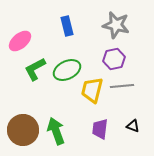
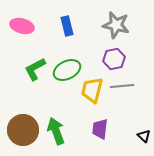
pink ellipse: moved 2 px right, 15 px up; rotated 55 degrees clockwise
black triangle: moved 11 px right, 10 px down; rotated 24 degrees clockwise
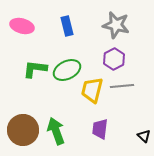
purple hexagon: rotated 15 degrees counterclockwise
green L-shape: rotated 35 degrees clockwise
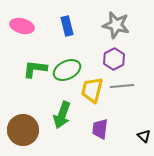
green arrow: moved 6 px right, 16 px up; rotated 140 degrees counterclockwise
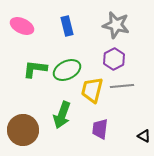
pink ellipse: rotated 10 degrees clockwise
black triangle: rotated 16 degrees counterclockwise
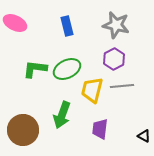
pink ellipse: moved 7 px left, 3 px up
green ellipse: moved 1 px up
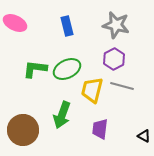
gray line: rotated 20 degrees clockwise
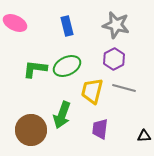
green ellipse: moved 3 px up
gray line: moved 2 px right, 2 px down
yellow trapezoid: moved 1 px down
brown circle: moved 8 px right
black triangle: rotated 32 degrees counterclockwise
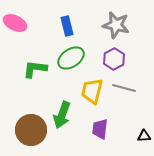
green ellipse: moved 4 px right, 8 px up; rotated 8 degrees counterclockwise
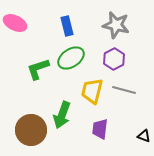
green L-shape: moved 3 px right; rotated 25 degrees counterclockwise
gray line: moved 2 px down
black triangle: rotated 24 degrees clockwise
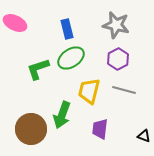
blue rectangle: moved 3 px down
purple hexagon: moved 4 px right
yellow trapezoid: moved 3 px left
brown circle: moved 1 px up
